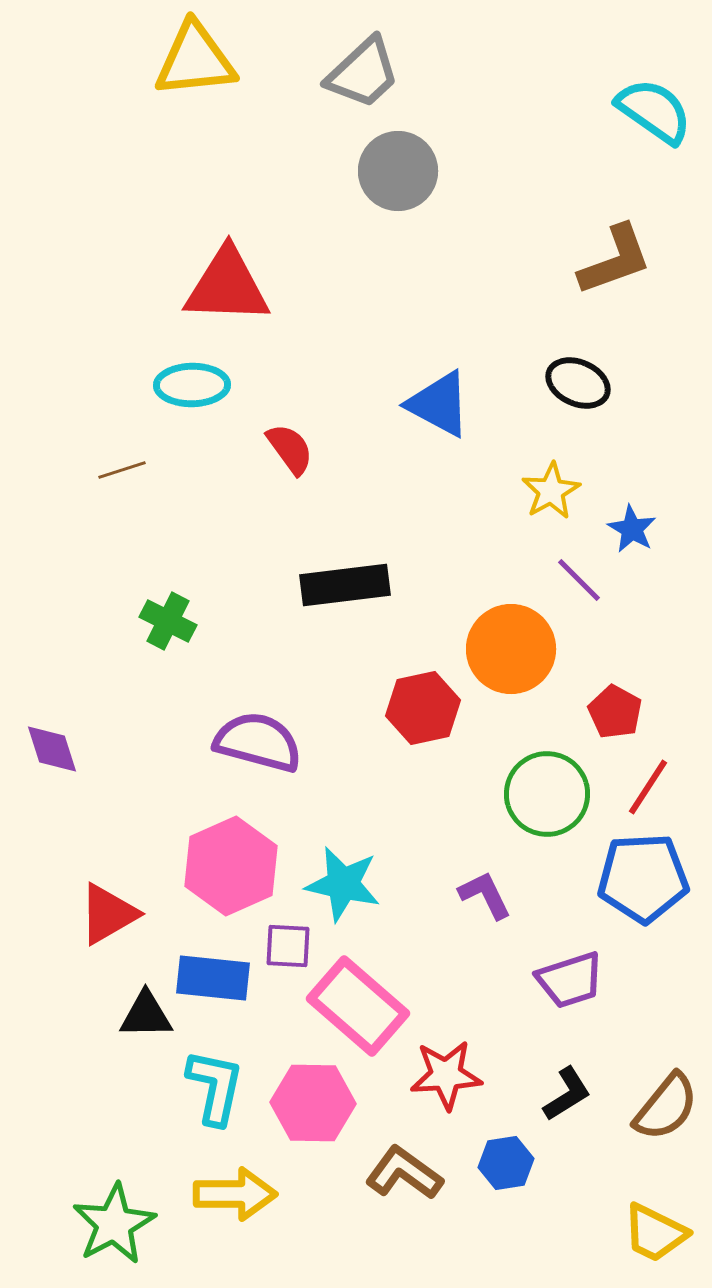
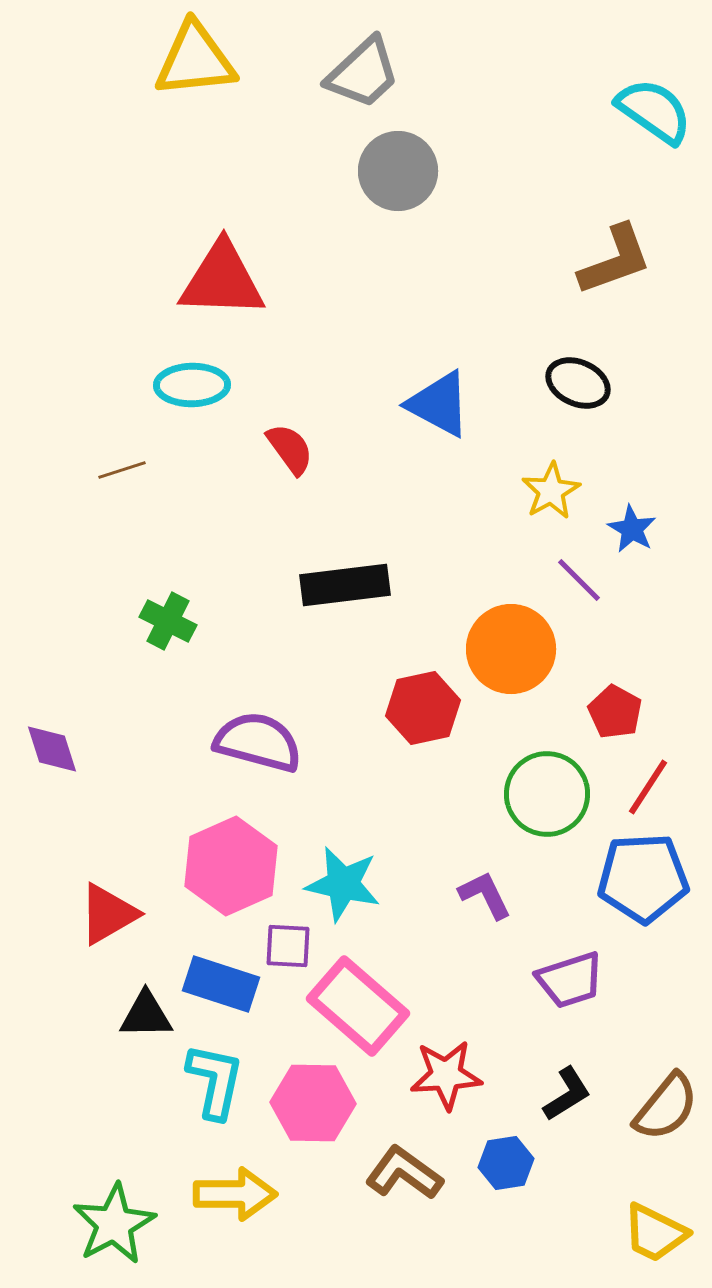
red triangle at (227, 286): moved 5 px left, 6 px up
blue rectangle at (213, 978): moved 8 px right, 6 px down; rotated 12 degrees clockwise
cyan L-shape at (215, 1087): moved 6 px up
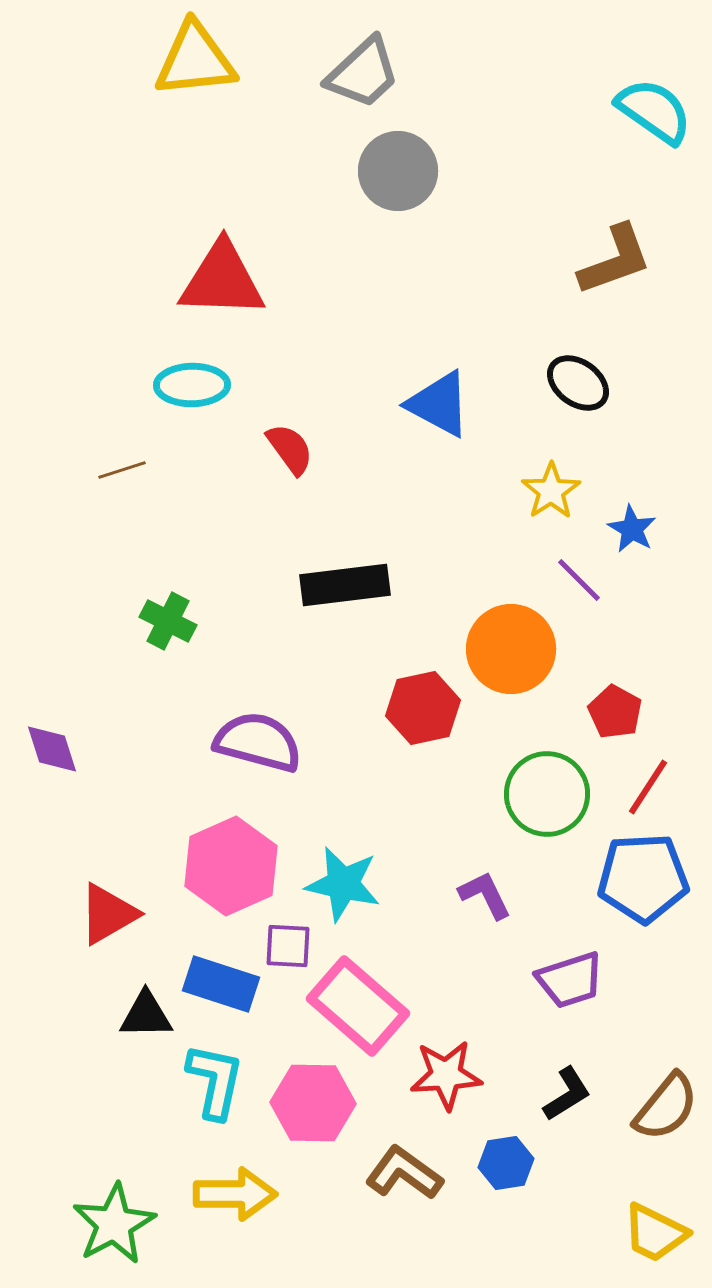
black ellipse at (578, 383): rotated 12 degrees clockwise
yellow star at (551, 491): rotated 4 degrees counterclockwise
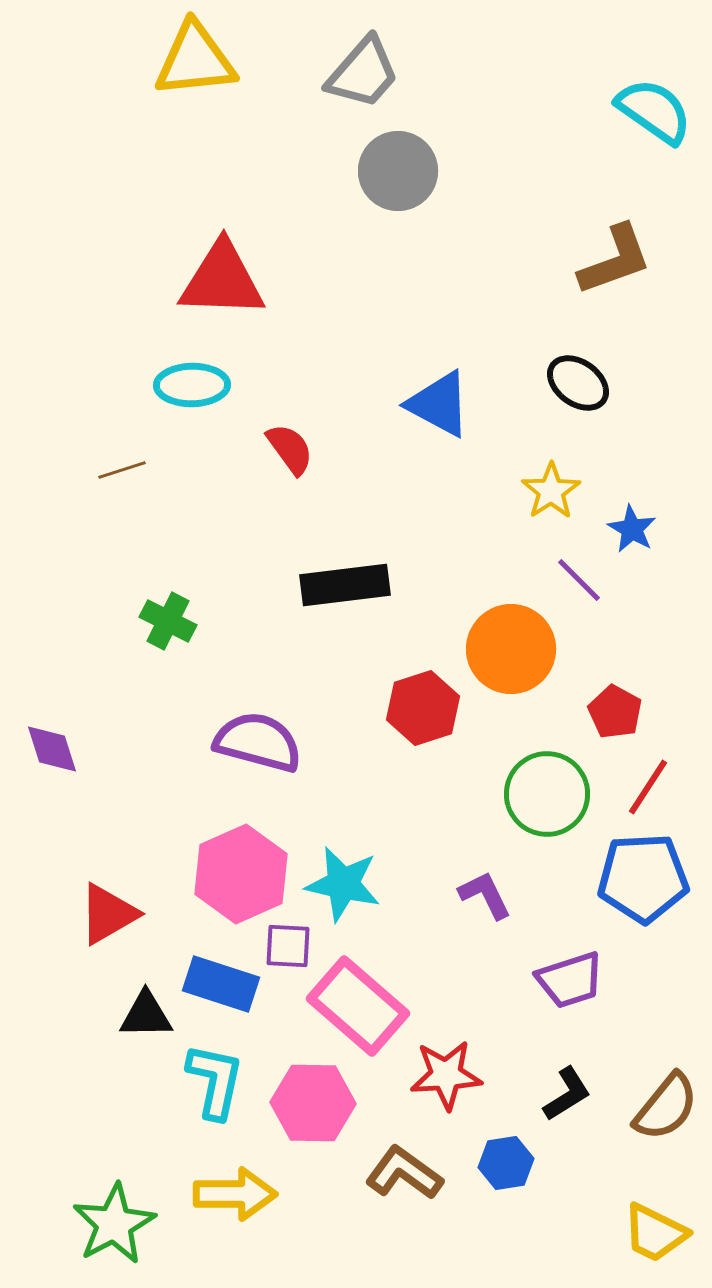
gray trapezoid at (363, 73): rotated 6 degrees counterclockwise
red hexagon at (423, 708): rotated 6 degrees counterclockwise
pink hexagon at (231, 866): moved 10 px right, 8 px down
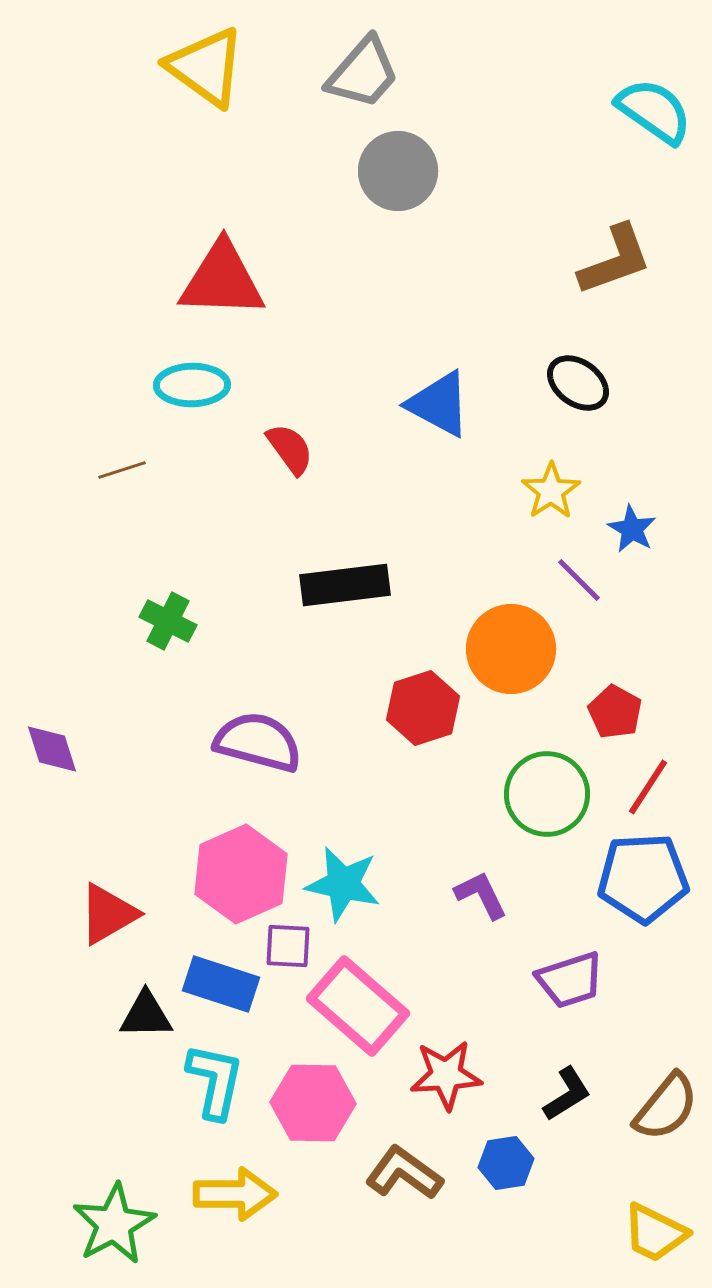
yellow triangle at (195, 60): moved 11 px right, 7 px down; rotated 42 degrees clockwise
purple L-shape at (485, 895): moved 4 px left
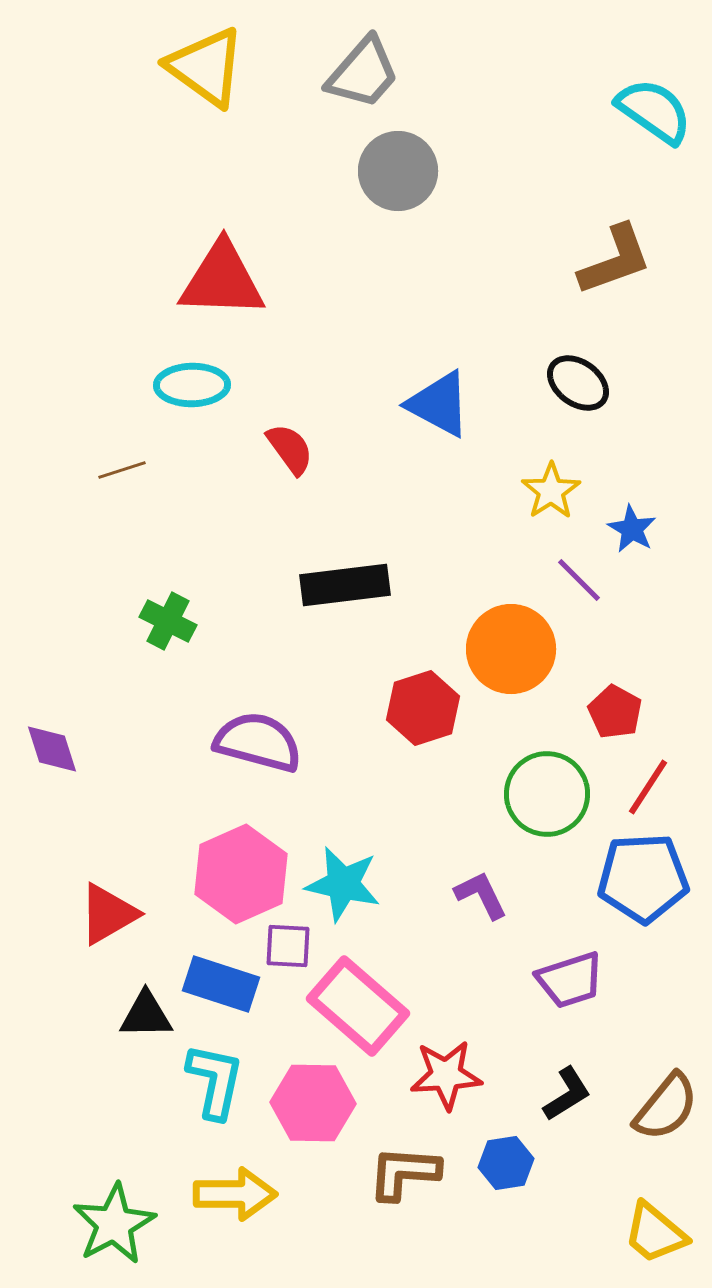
brown L-shape at (404, 1173): rotated 32 degrees counterclockwise
yellow trapezoid at (655, 1233): rotated 14 degrees clockwise
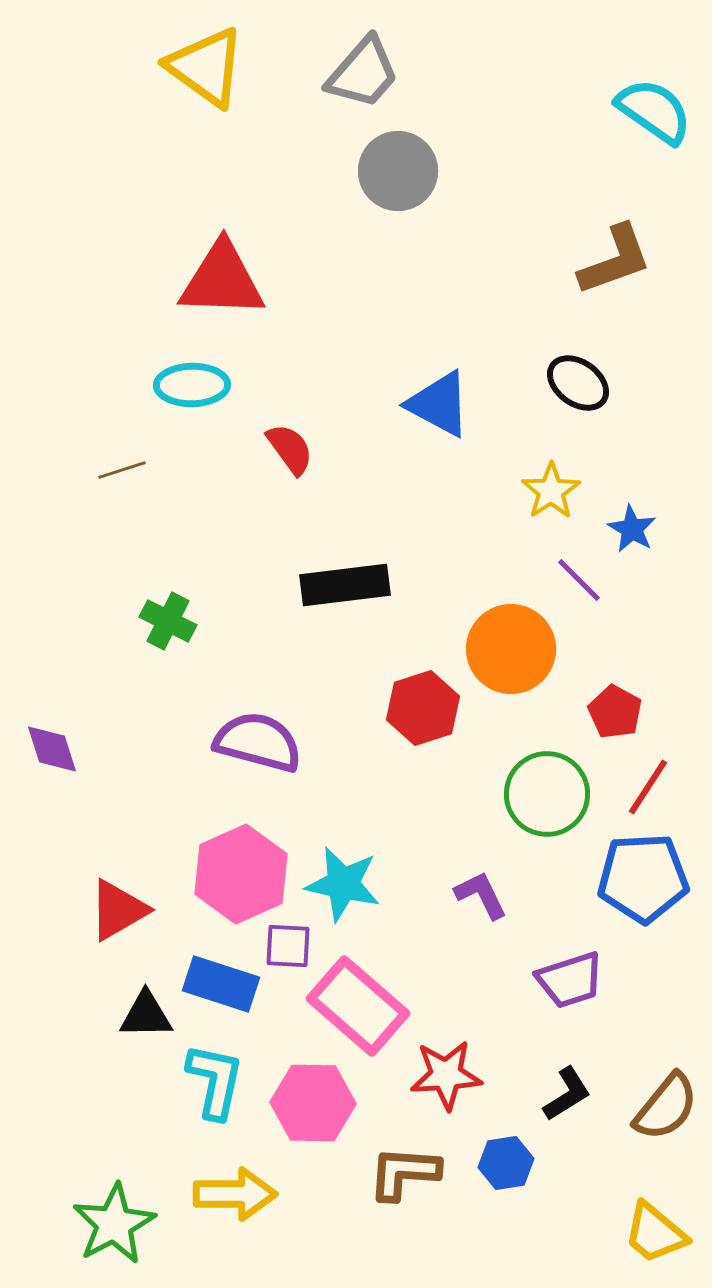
red triangle at (108, 914): moved 10 px right, 4 px up
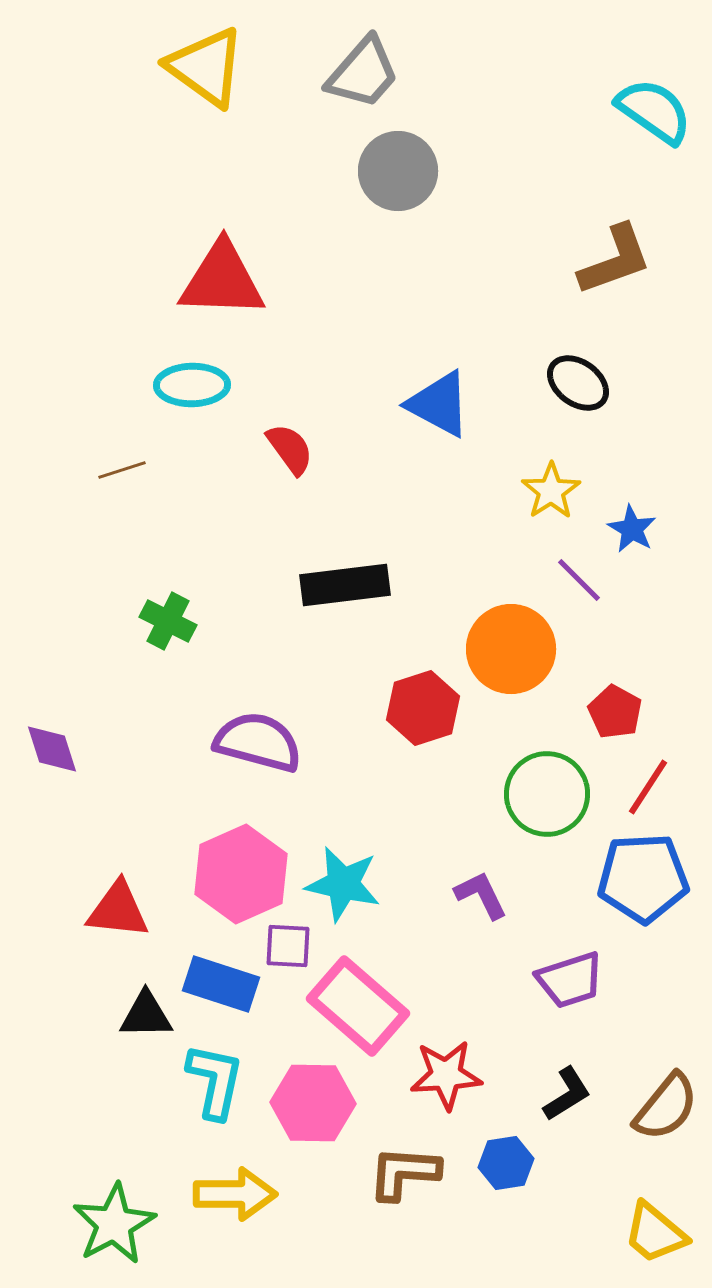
red triangle at (118, 910): rotated 36 degrees clockwise
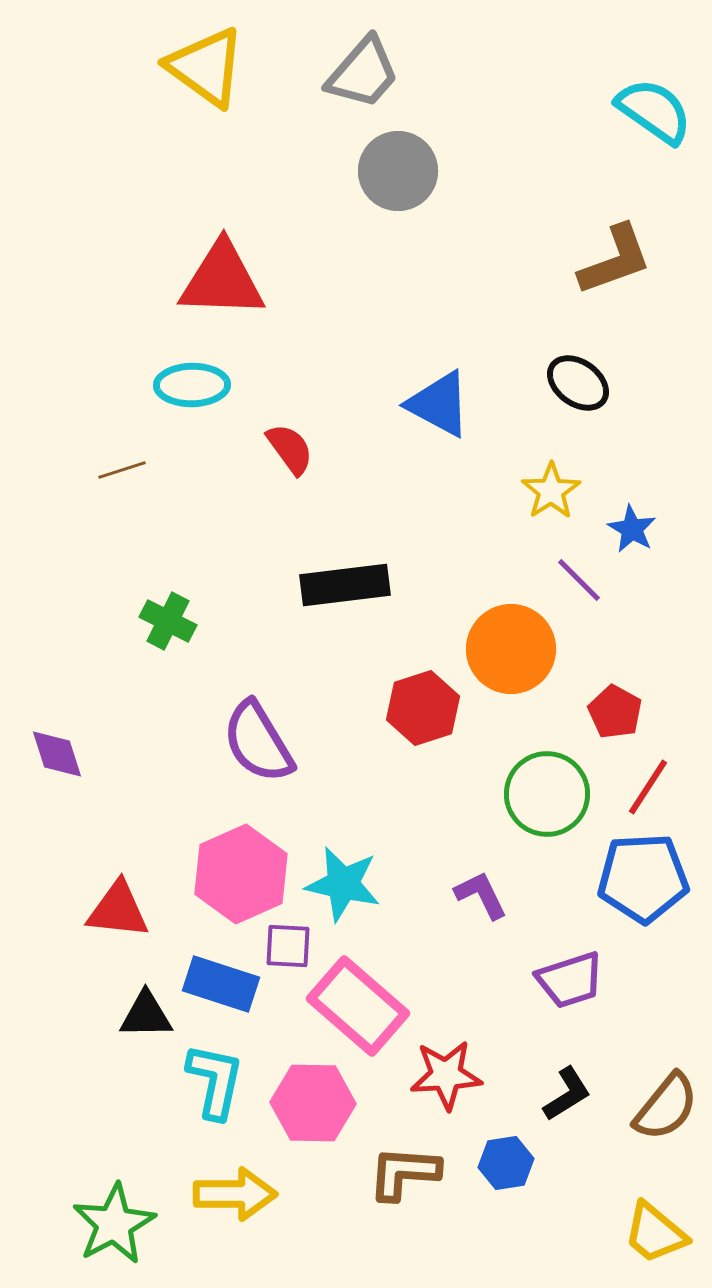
purple semicircle at (258, 742): rotated 136 degrees counterclockwise
purple diamond at (52, 749): moved 5 px right, 5 px down
